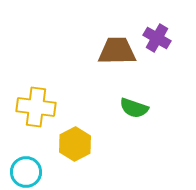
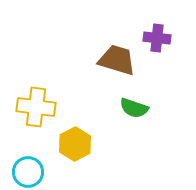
purple cross: rotated 24 degrees counterclockwise
brown trapezoid: moved 9 px down; rotated 18 degrees clockwise
cyan circle: moved 2 px right
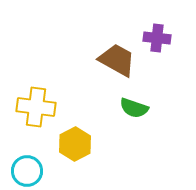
brown trapezoid: rotated 12 degrees clockwise
cyan circle: moved 1 px left, 1 px up
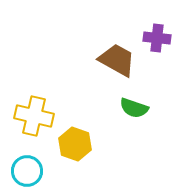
yellow cross: moved 2 px left, 9 px down; rotated 6 degrees clockwise
yellow hexagon: rotated 12 degrees counterclockwise
